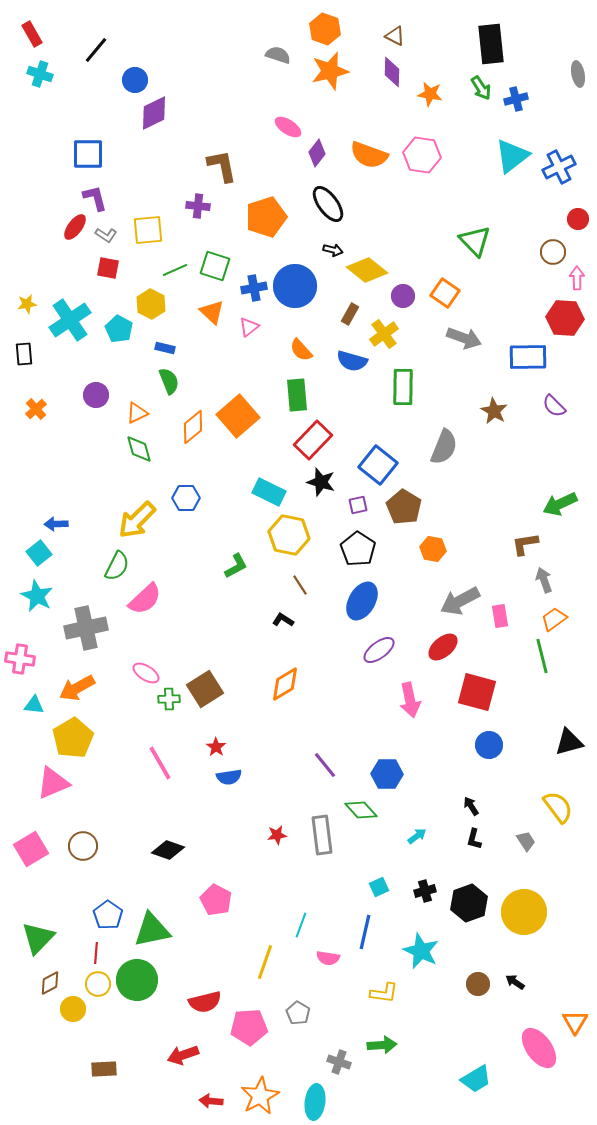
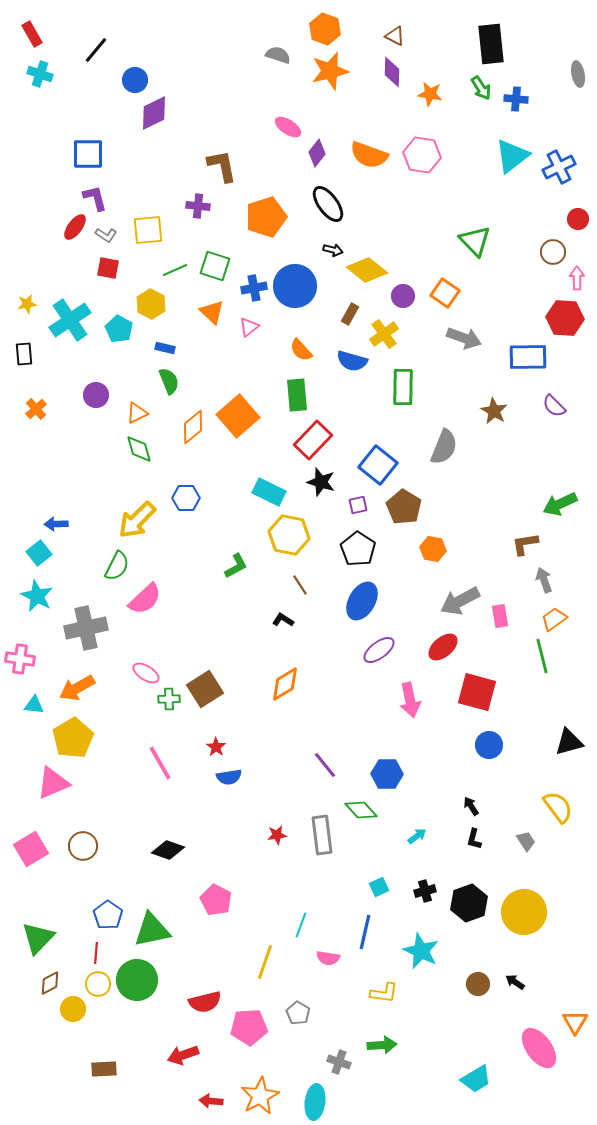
blue cross at (516, 99): rotated 20 degrees clockwise
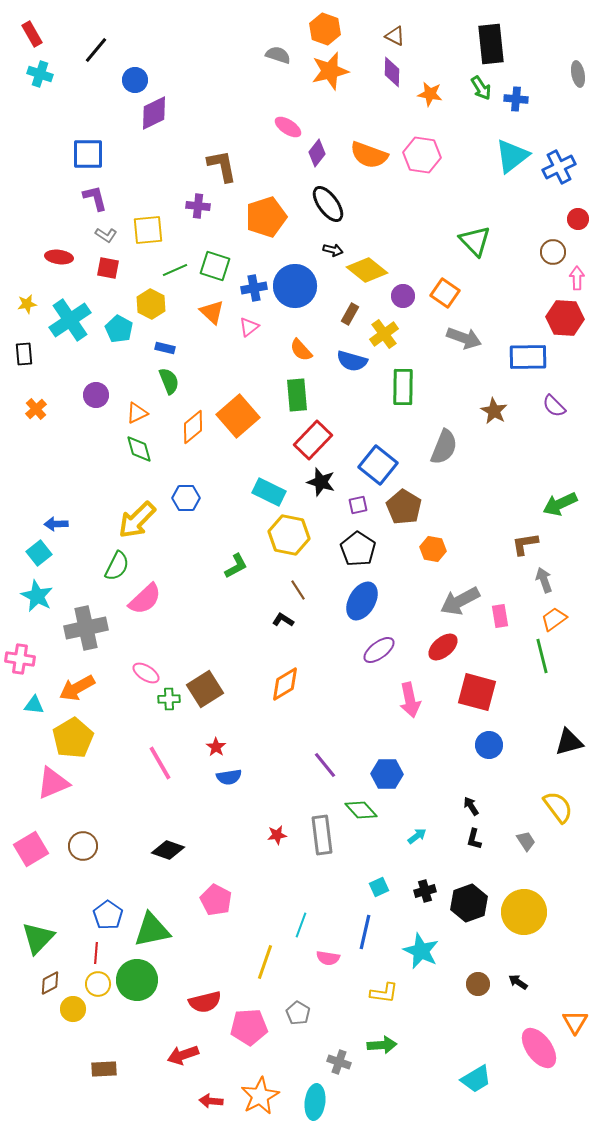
red ellipse at (75, 227): moved 16 px left, 30 px down; rotated 60 degrees clockwise
brown line at (300, 585): moved 2 px left, 5 px down
black arrow at (515, 982): moved 3 px right
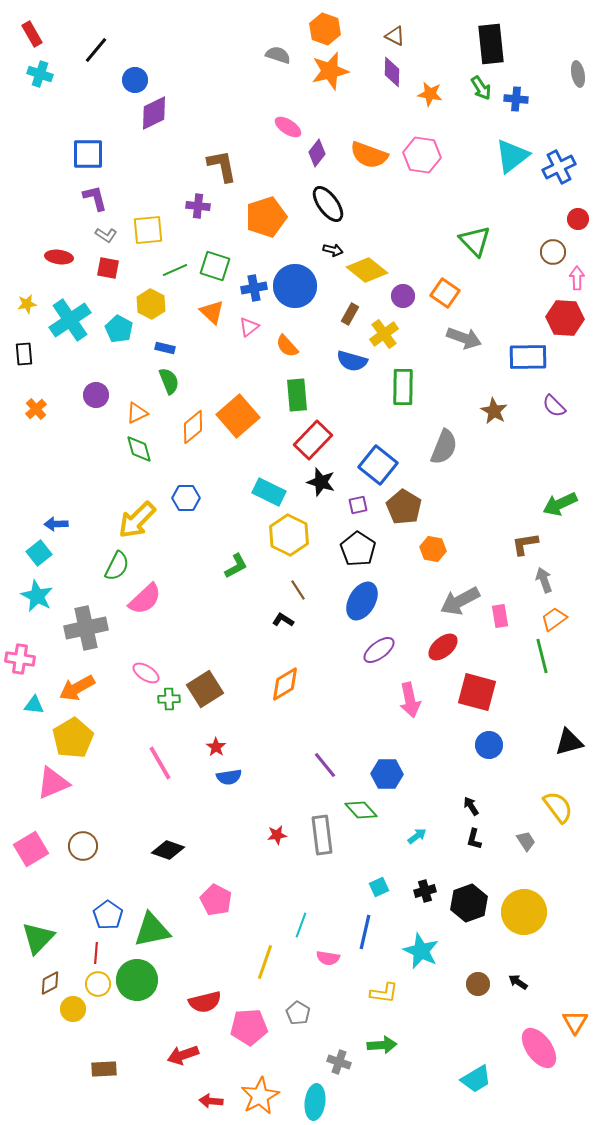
orange semicircle at (301, 350): moved 14 px left, 4 px up
yellow hexagon at (289, 535): rotated 15 degrees clockwise
